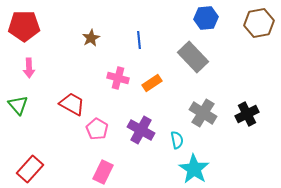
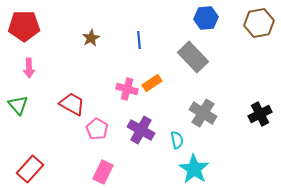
pink cross: moved 9 px right, 11 px down
black cross: moved 13 px right
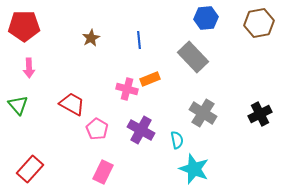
orange rectangle: moved 2 px left, 4 px up; rotated 12 degrees clockwise
cyan star: rotated 12 degrees counterclockwise
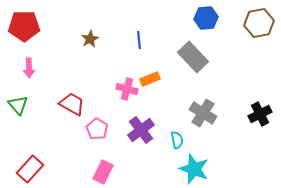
brown star: moved 1 px left, 1 px down
purple cross: rotated 24 degrees clockwise
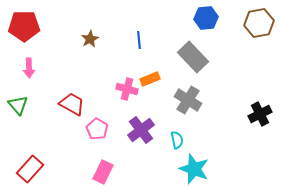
gray cross: moved 15 px left, 13 px up
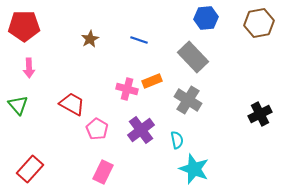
blue line: rotated 66 degrees counterclockwise
orange rectangle: moved 2 px right, 2 px down
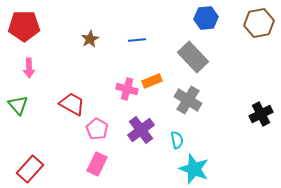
blue line: moved 2 px left; rotated 24 degrees counterclockwise
black cross: moved 1 px right
pink rectangle: moved 6 px left, 8 px up
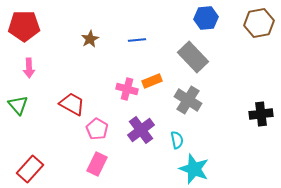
black cross: rotated 20 degrees clockwise
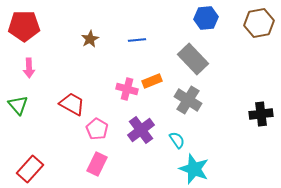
gray rectangle: moved 2 px down
cyan semicircle: rotated 24 degrees counterclockwise
